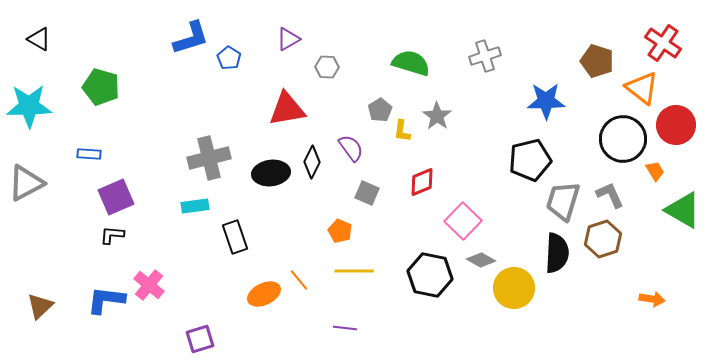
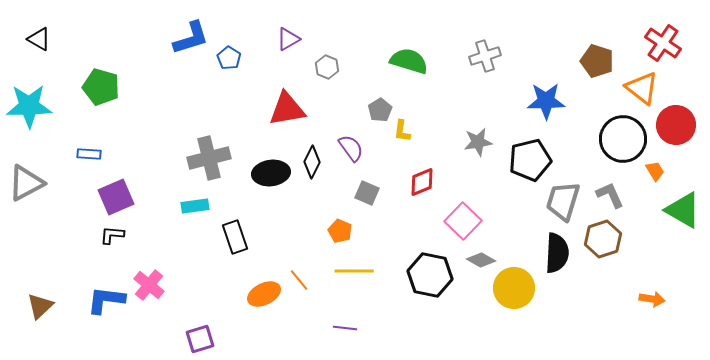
green semicircle at (411, 63): moved 2 px left, 2 px up
gray hexagon at (327, 67): rotated 20 degrees clockwise
gray star at (437, 116): moved 41 px right, 26 px down; rotated 28 degrees clockwise
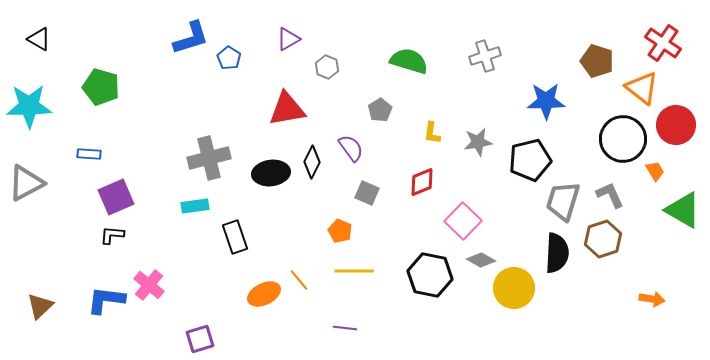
yellow L-shape at (402, 131): moved 30 px right, 2 px down
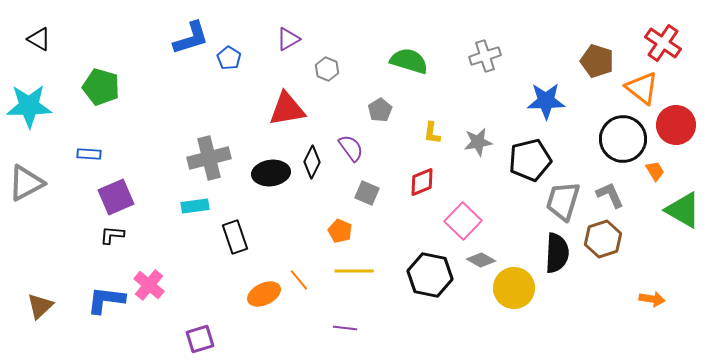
gray hexagon at (327, 67): moved 2 px down
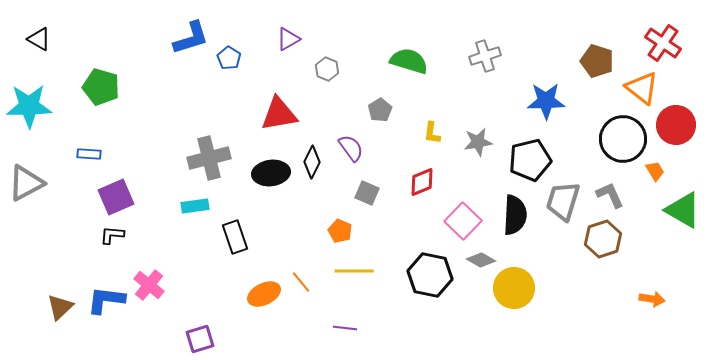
red triangle at (287, 109): moved 8 px left, 5 px down
black semicircle at (557, 253): moved 42 px left, 38 px up
orange line at (299, 280): moved 2 px right, 2 px down
brown triangle at (40, 306): moved 20 px right, 1 px down
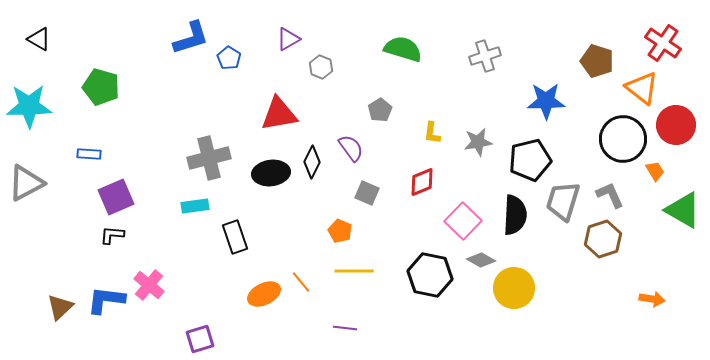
green semicircle at (409, 61): moved 6 px left, 12 px up
gray hexagon at (327, 69): moved 6 px left, 2 px up
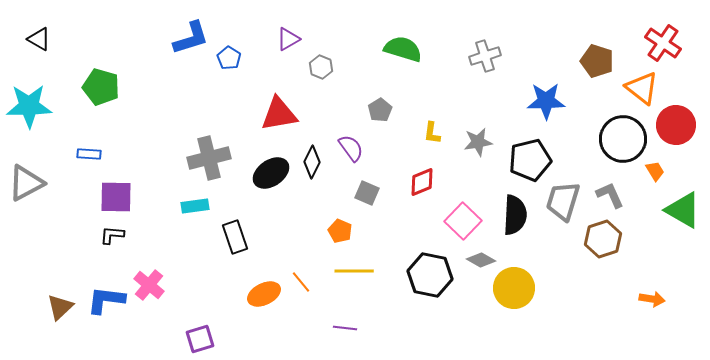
black ellipse at (271, 173): rotated 27 degrees counterclockwise
purple square at (116, 197): rotated 24 degrees clockwise
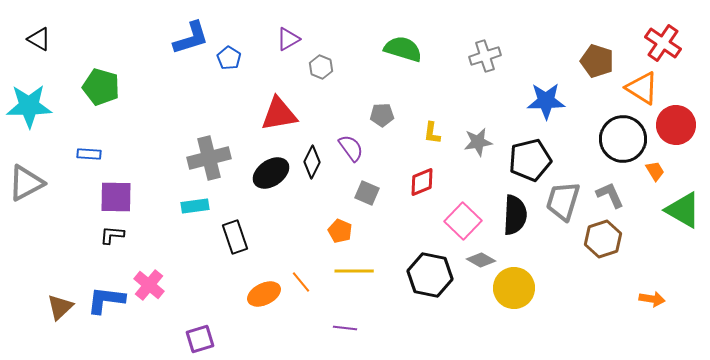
orange triangle at (642, 88): rotated 6 degrees counterclockwise
gray pentagon at (380, 110): moved 2 px right, 5 px down; rotated 30 degrees clockwise
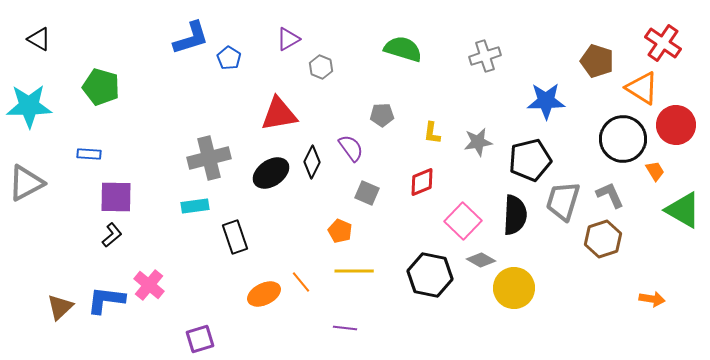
black L-shape at (112, 235): rotated 135 degrees clockwise
